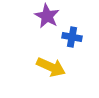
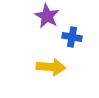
yellow arrow: rotated 20 degrees counterclockwise
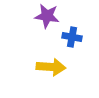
purple star: rotated 20 degrees counterclockwise
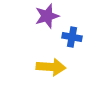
purple star: rotated 25 degrees counterclockwise
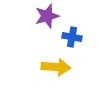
yellow arrow: moved 5 px right
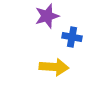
yellow arrow: moved 2 px left
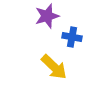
yellow arrow: rotated 40 degrees clockwise
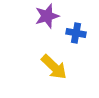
blue cross: moved 4 px right, 4 px up
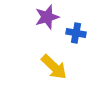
purple star: moved 1 px down
